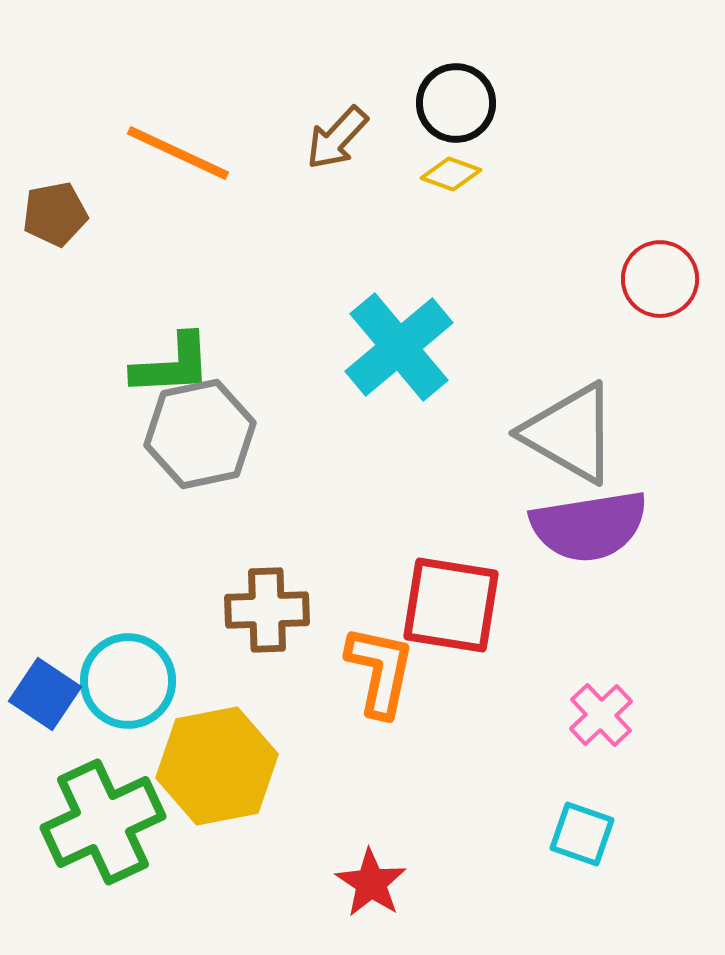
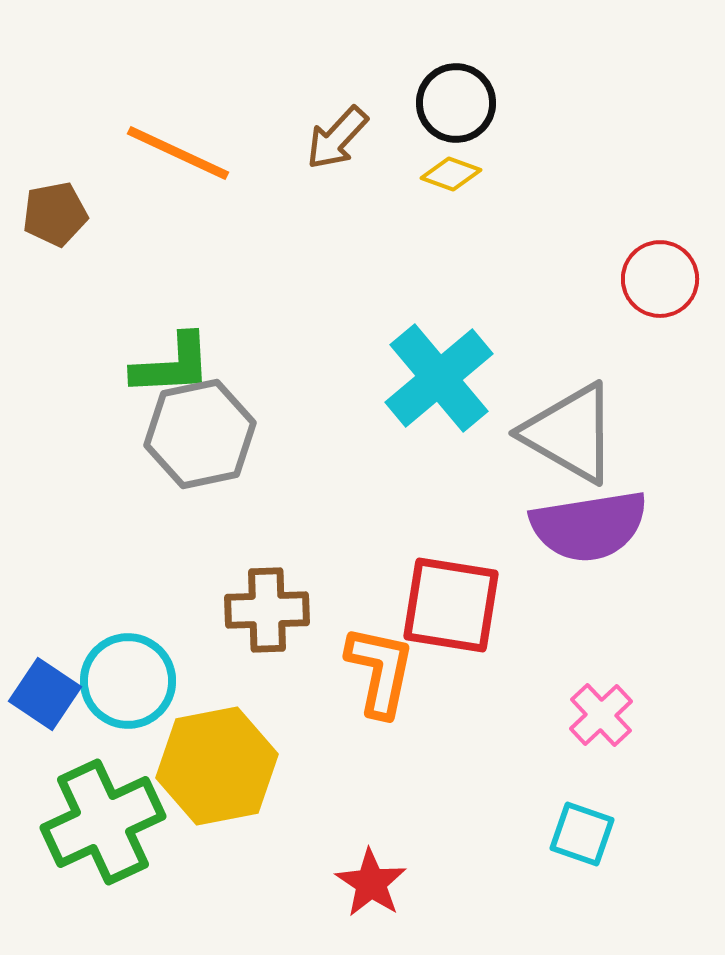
cyan cross: moved 40 px right, 31 px down
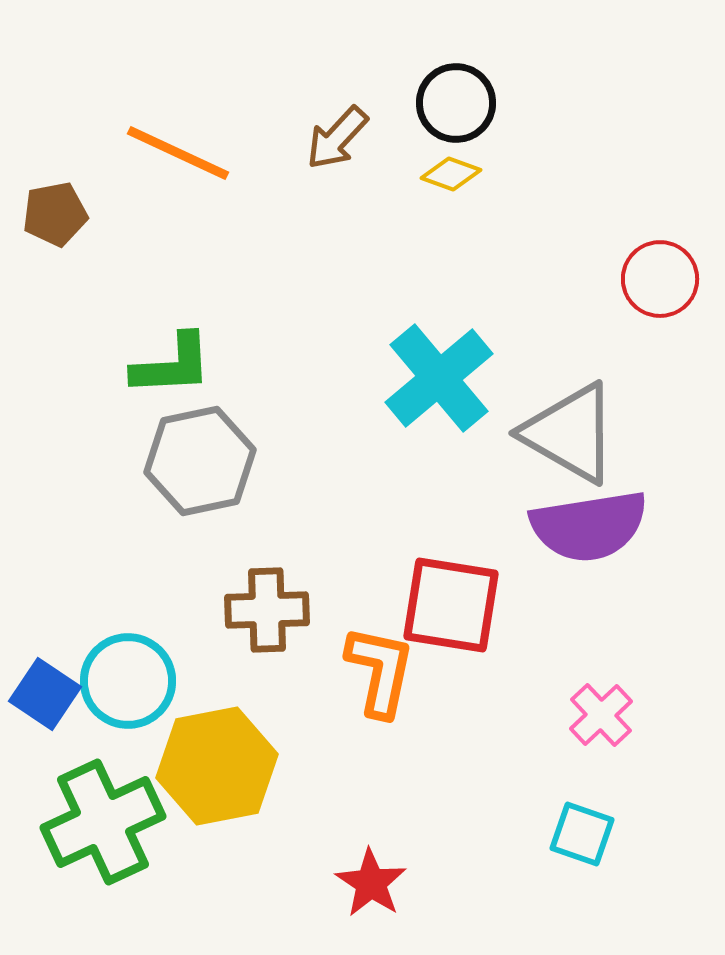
gray hexagon: moved 27 px down
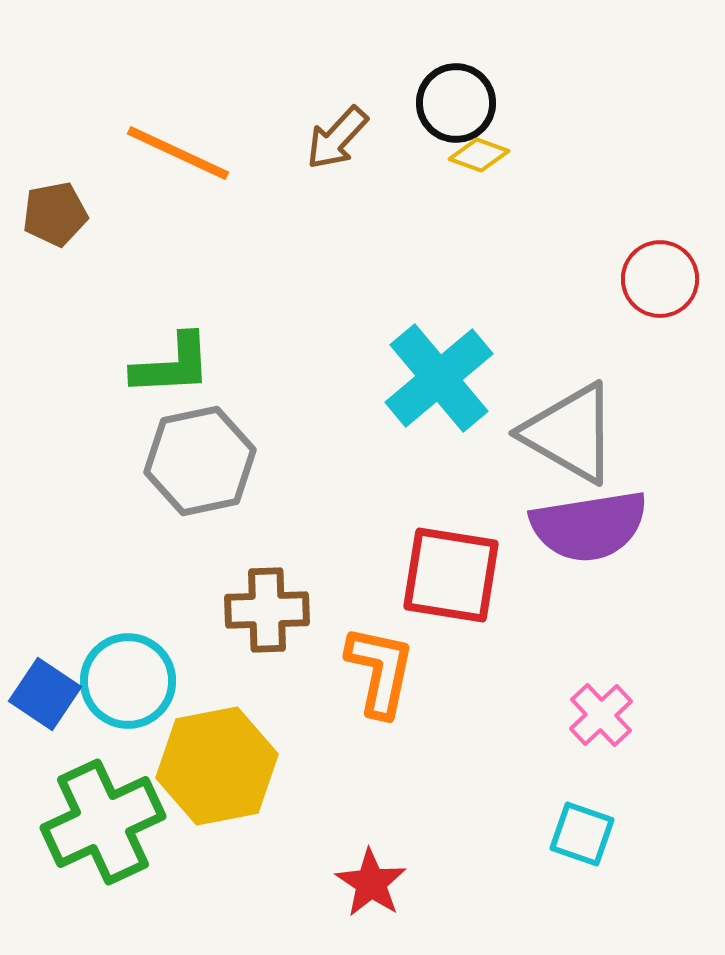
yellow diamond: moved 28 px right, 19 px up
red square: moved 30 px up
